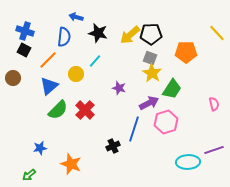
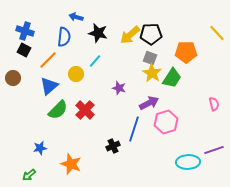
green trapezoid: moved 11 px up
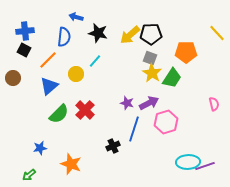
blue cross: rotated 24 degrees counterclockwise
purple star: moved 8 px right, 15 px down
green semicircle: moved 1 px right, 4 px down
purple line: moved 9 px left, 16 px down
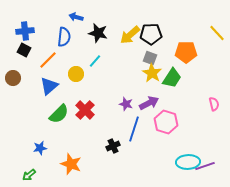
purple star: moved 1 px left, 1 px down
pink hexagon: rotated 25 degrees counterclockwise
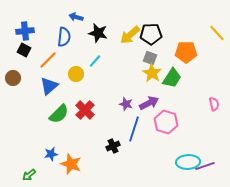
blue star: moved 11 px right, 6 px down
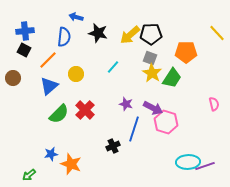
cyan line: moved 18 px right, 6 px down
purple arrow: moved 4 px right, 5 px down; rotated 54 degrees clockwise
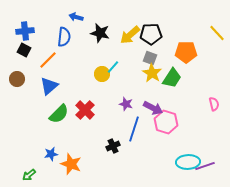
black star: moved 2 px right
yellow circle: moved 26 px right
brown circle: moved 4 px right, 1 px down
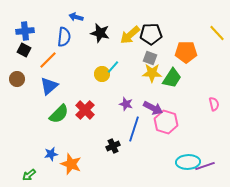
yellow star: rotated 30 degrees counterclockwise
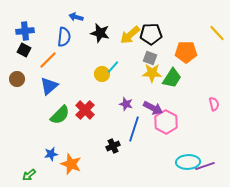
green semicircle: moved 1 px right, 1 px down
pink hexagon: rotated 10 degrees clockwise
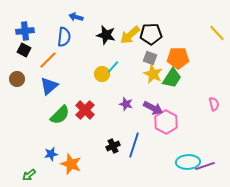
black star: moved 6 px right, 2 px down
orange pentagon: moved 8 px left, 6 px down
yellow star: moved 1 px right, 1 px down; rotated 24 degrees clockwise
blue line: moved 16 px down
